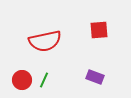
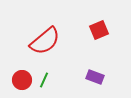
red square: rotated 18 degrees counterclockwise
red semicircle: rotated 28 degrees counterclockwise
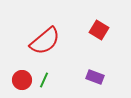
red square: rotated 36 degrees counterclockwise
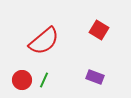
red semicircle: moved 1 px left
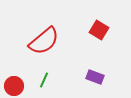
red circle: moved 8 px left, 6 px down
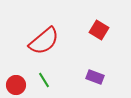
green line: rotated 56 degrees counterclockwise
red circle: moved 2 px right, 1 px up
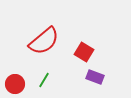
red square: moved 15 px left, 22 px down
green line: rotated 63 degrees clockwise
red circle: moved 1 px left, 1 px up
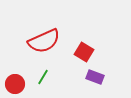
red semicircle: rotated 16 degrees clockwise
green line: moved 1 px left, 3 px up
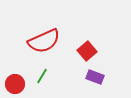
red square: moved 3 px right, 1 px up; rotated 18 degrees clockwise
green line: moved 1 px left, 1 px up
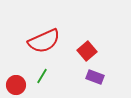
red circle: moved 1 px right, 1 px down
